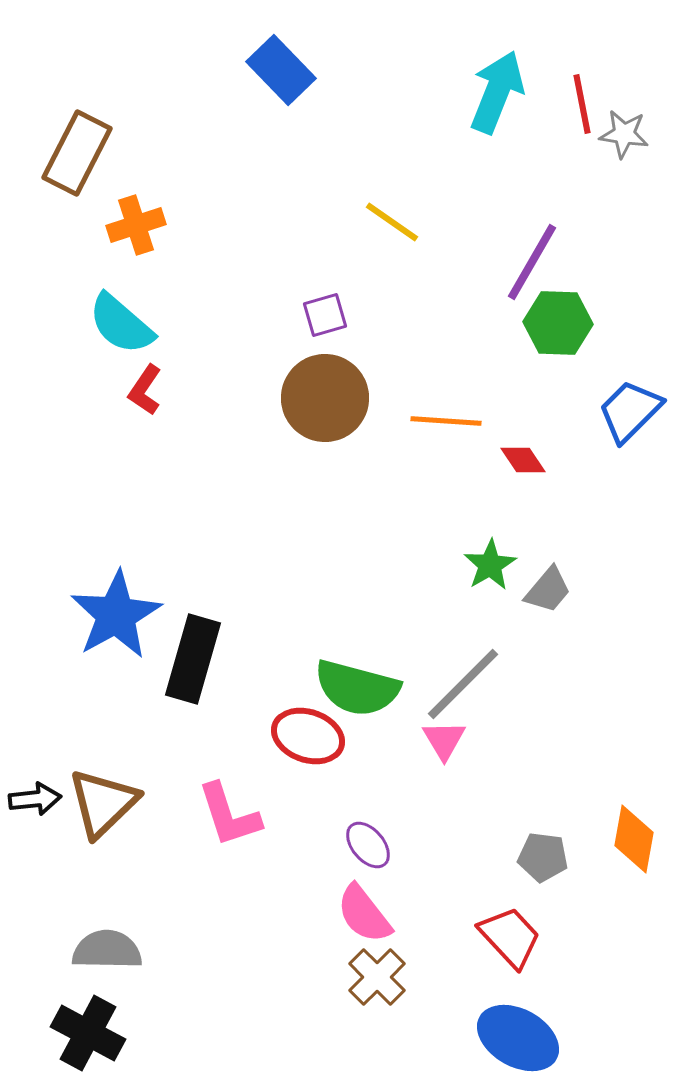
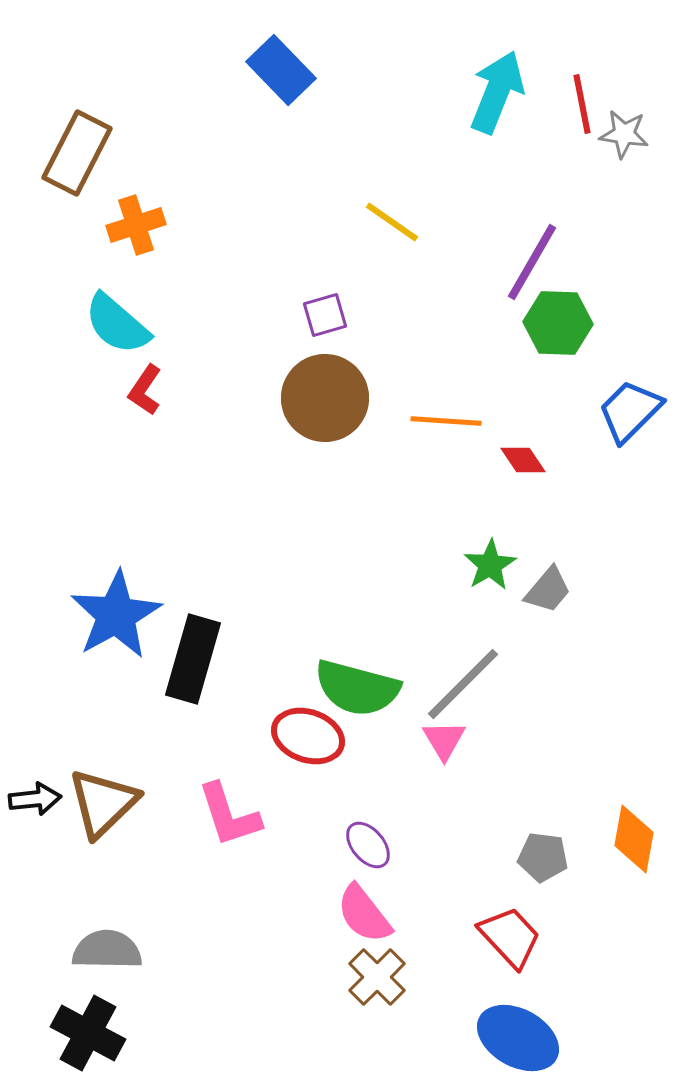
cyan semicircle: moved 4 px left
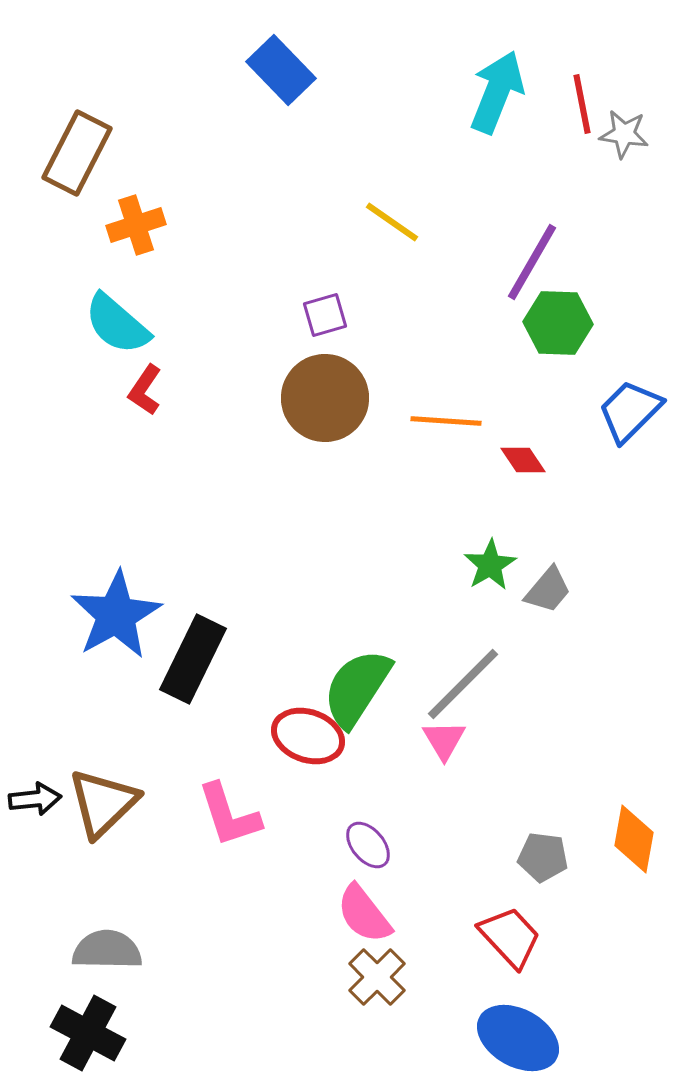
black rectangle: rotated 10 degrees clockwise
green semicircle: rotated 108 degrees clockwise
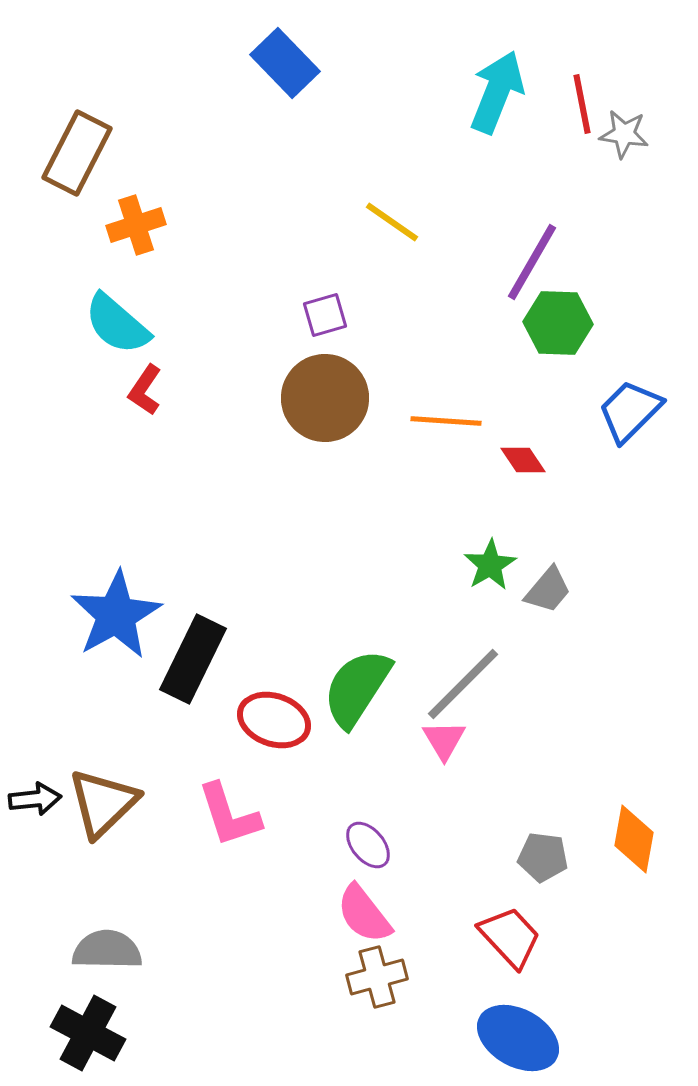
blue rectangle: moved 4 px right, 7 px up
red ellipse: moved 34 px left, 16 px up
brown cross: rotated 30 degrees clockwise
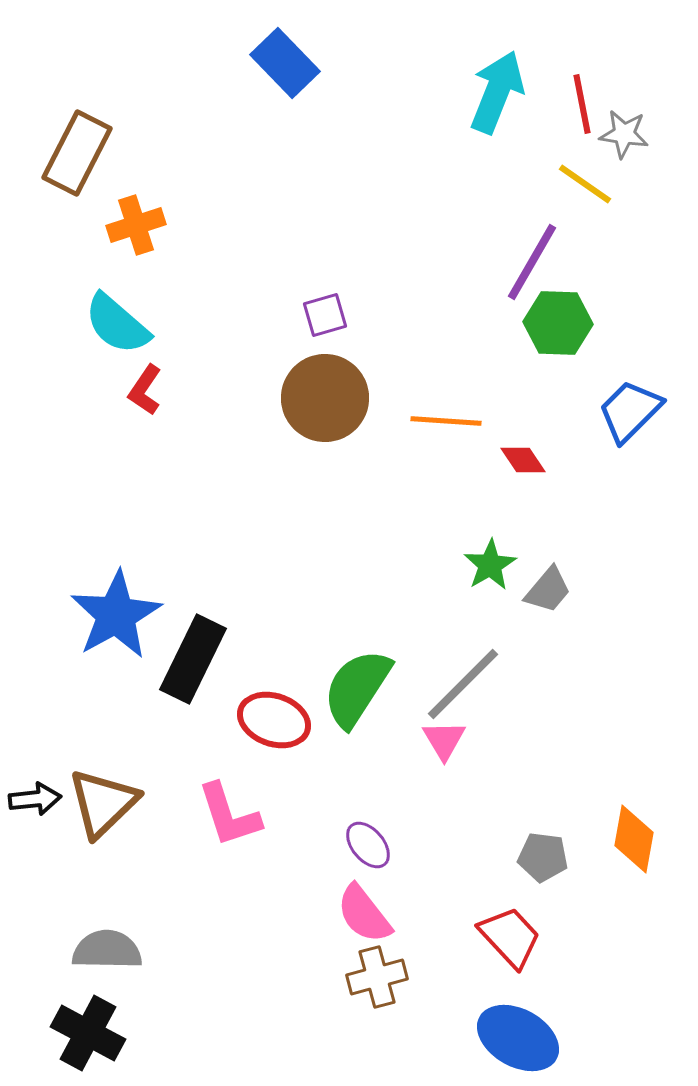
yellow line: moved 193 px right, 38 px up
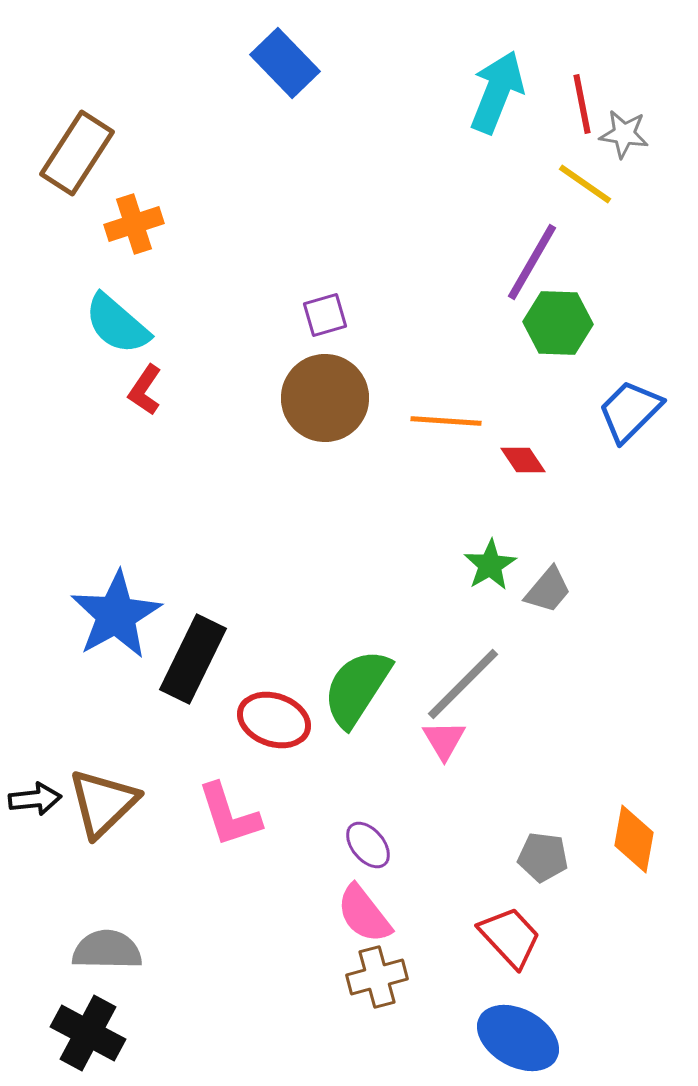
brown rectangle: rotated 6 degrees clockwise
orange cross: moved 2 px left, 1 px up
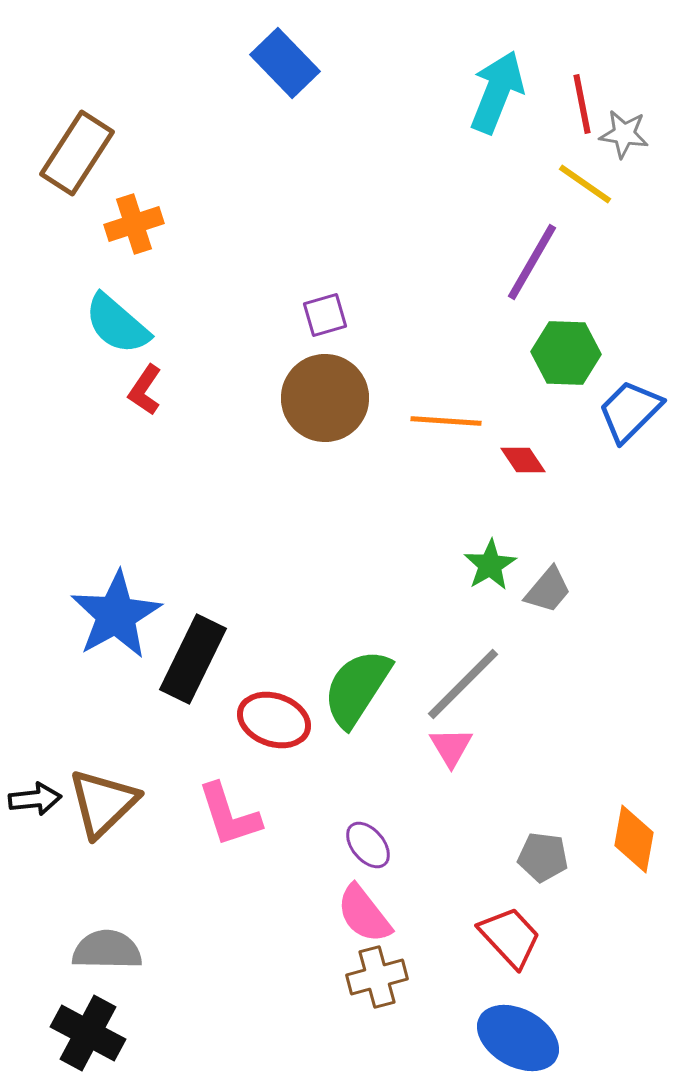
green hexagon: moved 8 px right, 30 px down
pink triangle: moved 7 px right, 7 px down
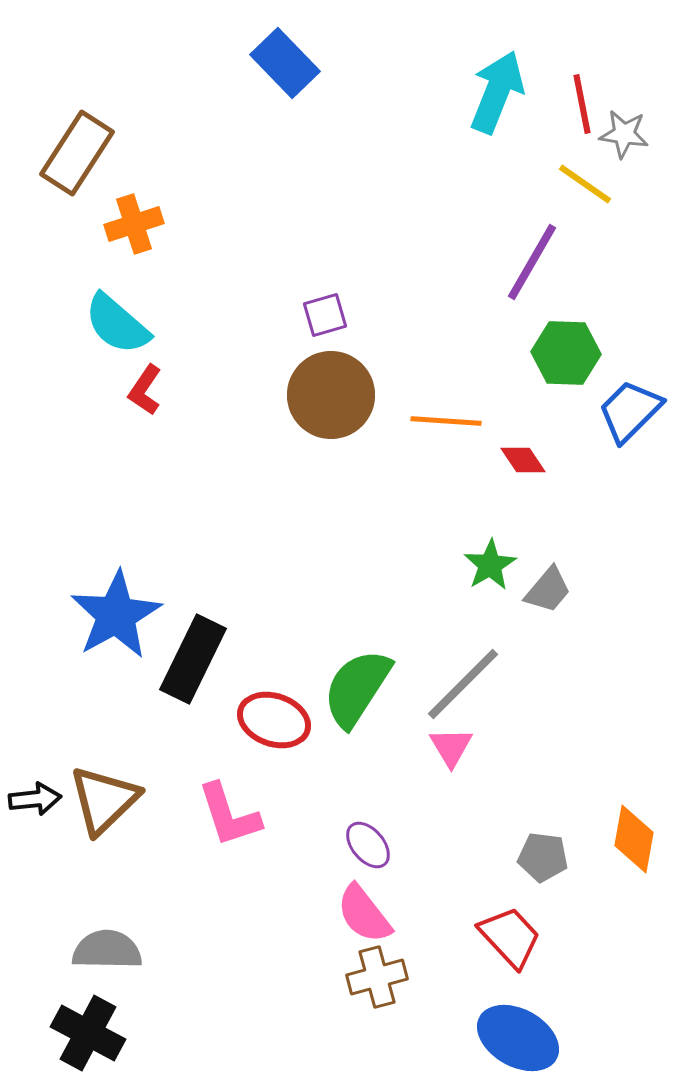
brown circle: moved 6 px right, 3 px up
brown triangle: moved 1 px right, 3 px up
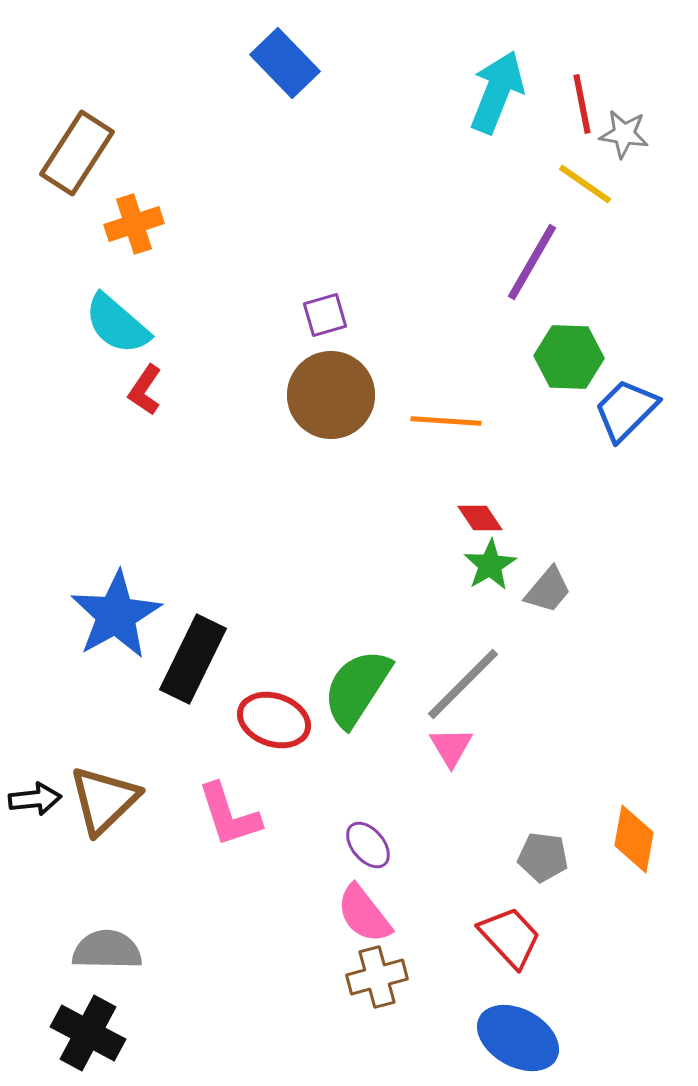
green hexagon: moved 3 px right, 4 px down
blue trapezoid: moved 4 px left, 1 px up
red diamond: moved 43 px left, 58 px down
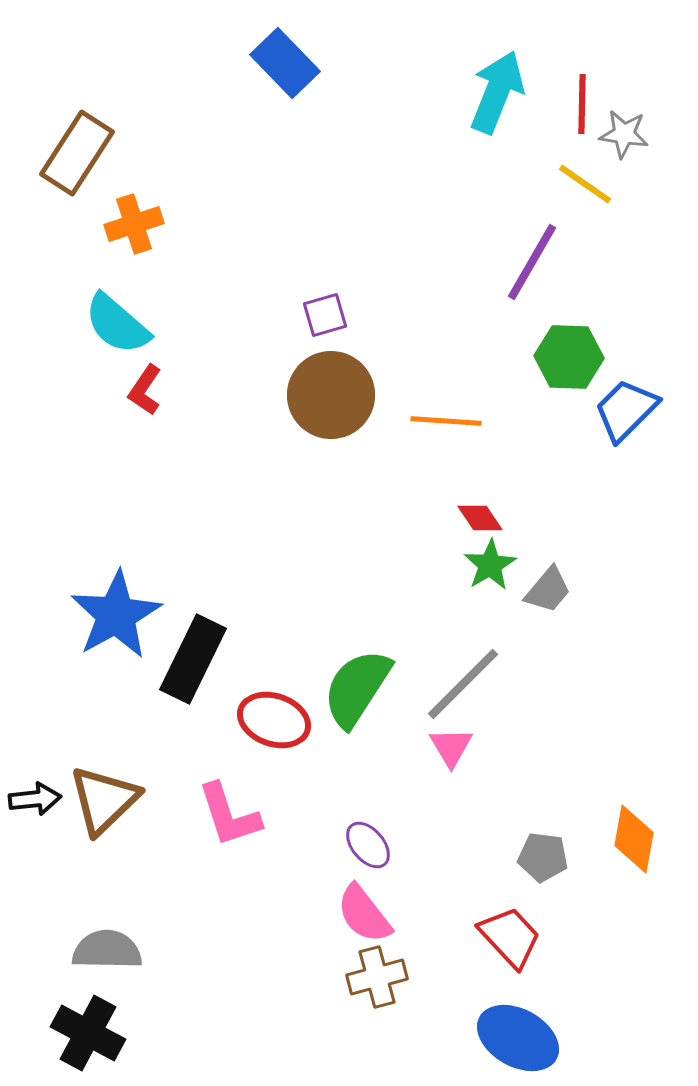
red line: rotated 12 degrees clockwise
